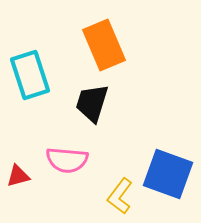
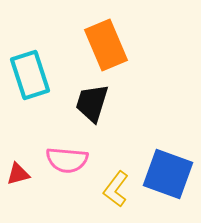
orange rectangle: moved 2 px right
red triangle: moved 2 px up
yellow L-shape: moved 4 px left, 7 px up
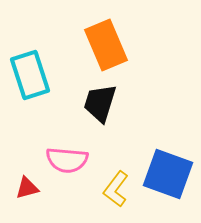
black trapezoid: moved 8 px right
red triangle: moved 9 px right, 14 px down
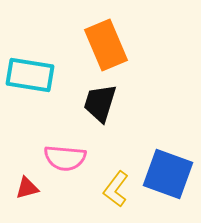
cyan rectangle: rotated 63 degrees counterclockwise
pink semicircle: moved 2 px left, 2 px up
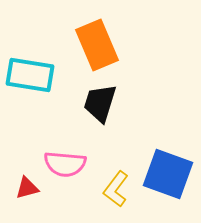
orange rectangle: moved 9 px left
pink semicircle: moved 6 px down
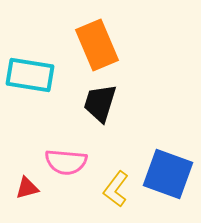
pink semicircle: moved 1 px right, 2 px up
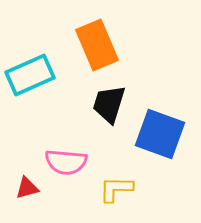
cyan rectangle: rotated 33 degrees counterclockwise
black trapezoid: moved 9 px right, 1 px down
blue square: moved 8 px left, 40 px up
yellow L-shape: rotated 54 degrees clockwise
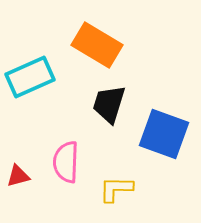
orange rectangle: rotated 36 degrees counterclockwise
cyan rectangle: moved 2 px down
blue square: moved 4 px right
pink semicircle: rotated 87 degrees clockwise
red triangle: moved 9 px left, 12 px up
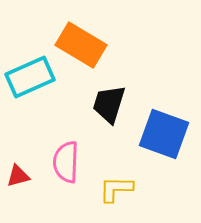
orange rectangle: moved 16 px left
